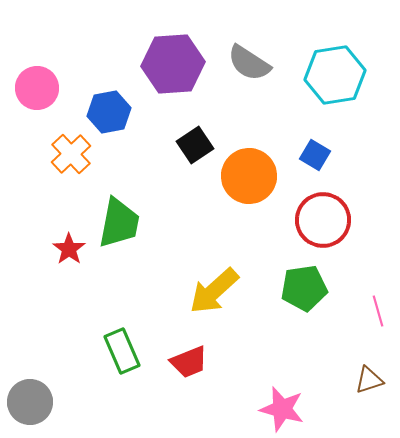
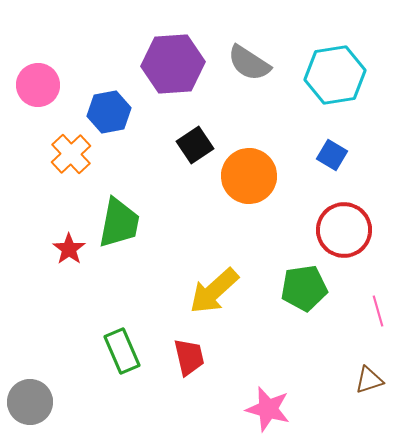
pink circle: moved 1 px right, 3 px up
blue square: moved 17 px right
red circle: moved 21 px right, 10 px down
red trapezoid: moved 5 px up; rotated 81 degrees counterclockwise
pink star: moved 14 px left
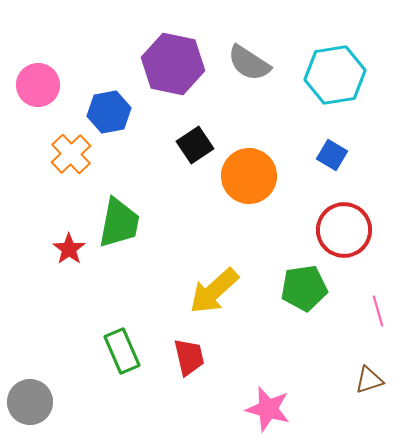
purple hexagon: rotated 16 degrees clockwise
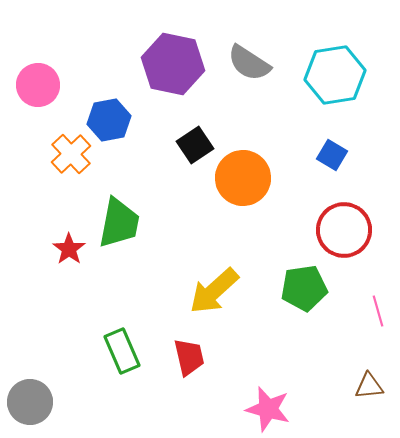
blue hexagon: moved 8 px down
orange circle: moved 6 px left, 2 px down
brown triangle: moved 6 px down; rotated 12 degrees clockwise
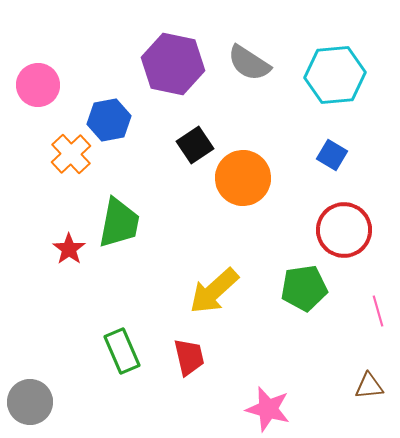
cyan hexagon: rotated 4 degrees clockwise
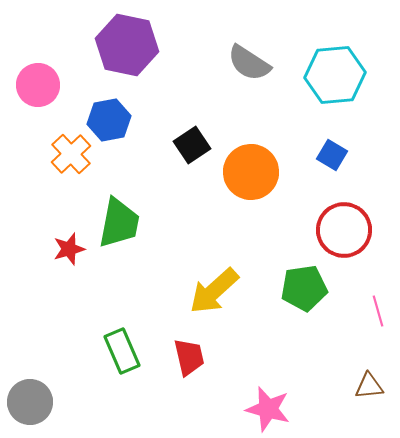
purple hexagon: moved 46 px left, 19 px up
black square: moved 3 px left
orange circle: moved 8 px right, 6 px up
red star: rotated 20 degrees clockwise
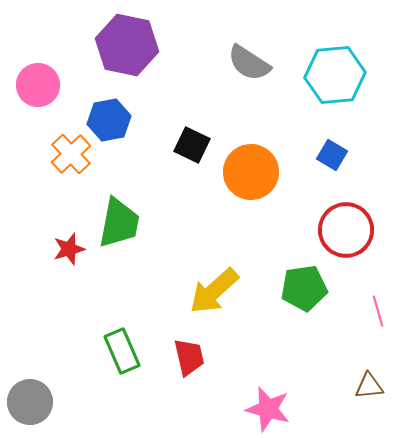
black square: rotated 30 degrees counterclockwise
red circle: moved 2 px right
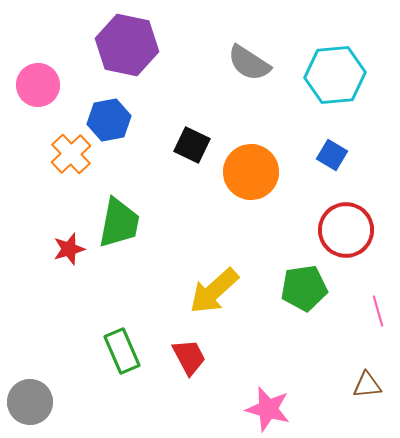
red trapezoid: rotated 15 degrees counterclockwise
brown triangle: moved 2 px left, 1 px up
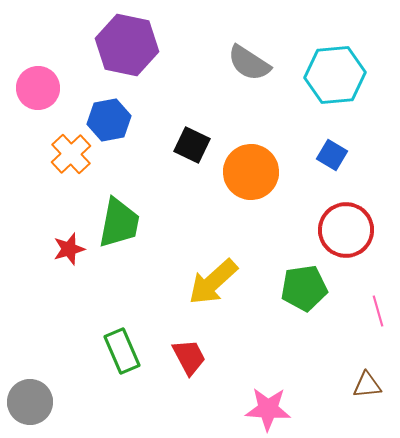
pink circle: moved 3 px down
yellow arrow: moved 1 px left, 9 px up
pink star: rotated 12 degrees counterclockwise
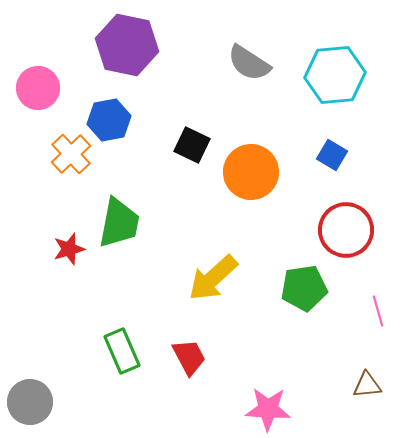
yellow arrow: moved 4 px up
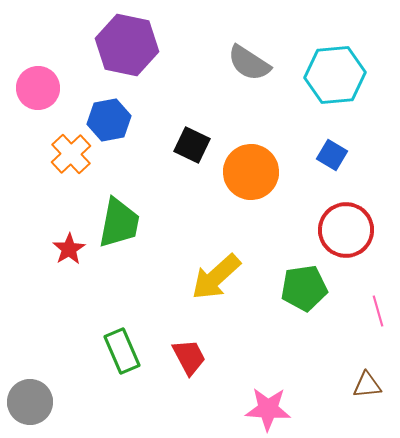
red star: rotated 16 degrees counterclockwise
yellow arrow: moved 3 px right, 1 px up
